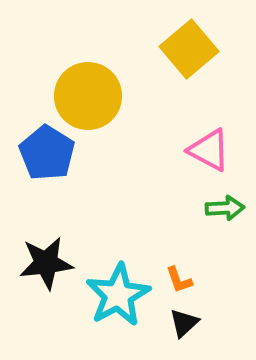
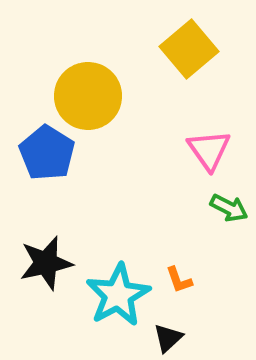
pink triangle: rotated 27 degrees clockwise
green arrow: moved 4 px right; rotated 30 degrees clockwise
black star: rotated 6 degrees counterclockwise
black triangle: moved 16 px left, 15 px down
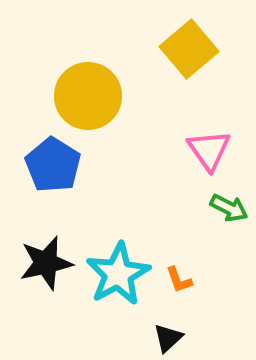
blue pentagon: moved 6 px right, 12 px down
cyan star: moved 21 px up
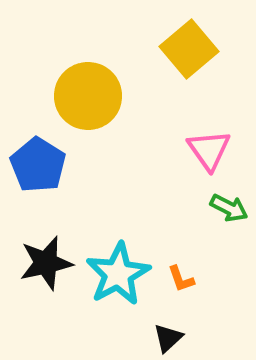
blue pentagon: moved 15 px left
orange L-shape: moved 2 px right, 1 px up
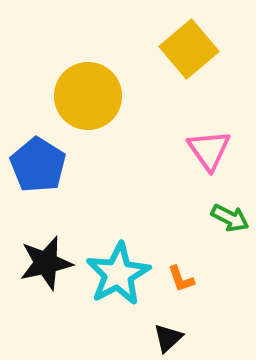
green arrow: moved 1 px right, 10 px down
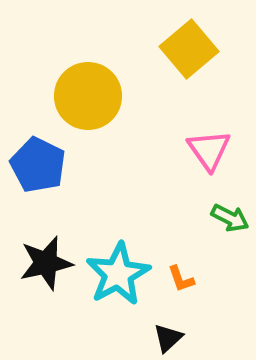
blue pentagon: rotated 6 degrees counterclockwise
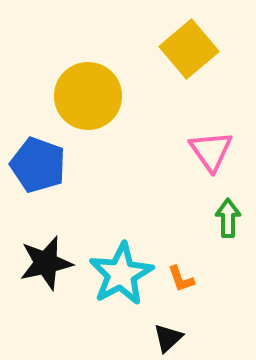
pink triangle: moved 2 px right, 1 px down
blue pentagon: rotated 6 degrees counterclockwise
green arrow: moved 2 px left; rotated 117 degrees counterclockwise
cyan star: moved 3 px right
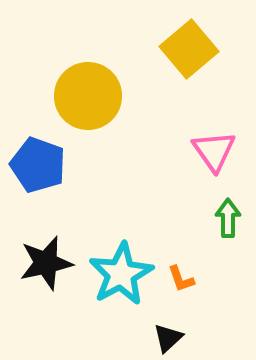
pink triangle: moved 3 px right
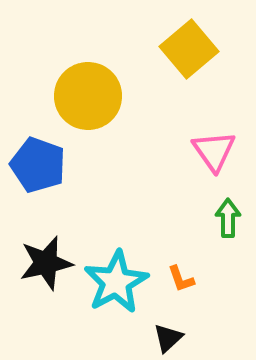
cyan star: moved 5 px left, 8 px down
